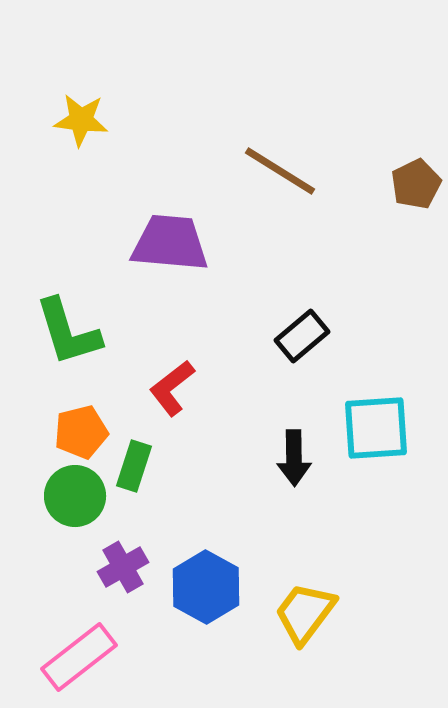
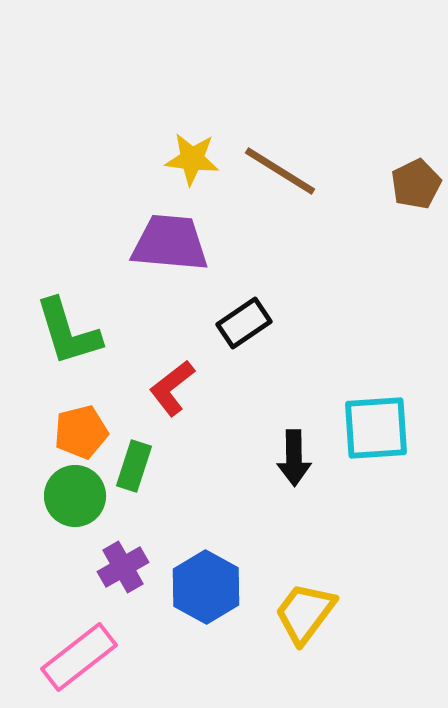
yellow star: moved 111 px right, 39 px down
black rectangle: moved 58 px left, 13 px up; rotated 6 degrees clockwise
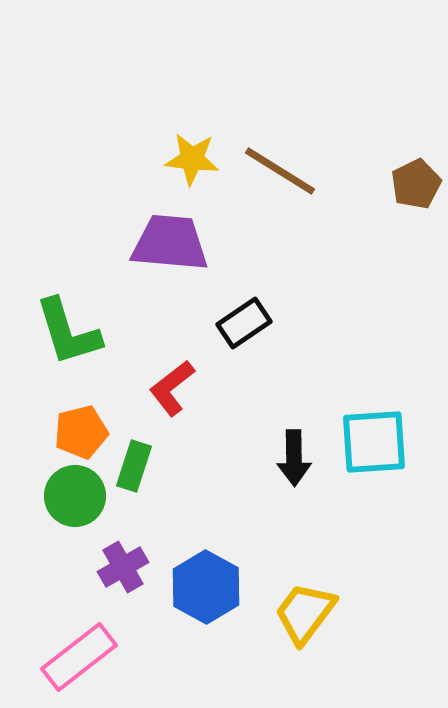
cyan square: moved 2 px left, 14 px down
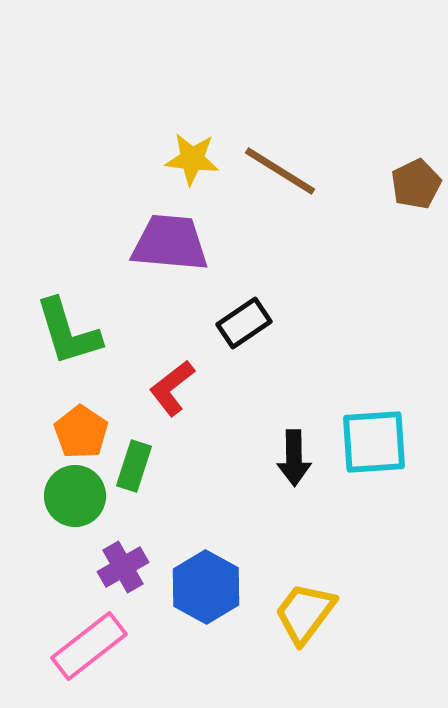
orange pentagon: rotated 24 degrees counterclockwise
pink rectangle: moved 10 px right, 11 px up
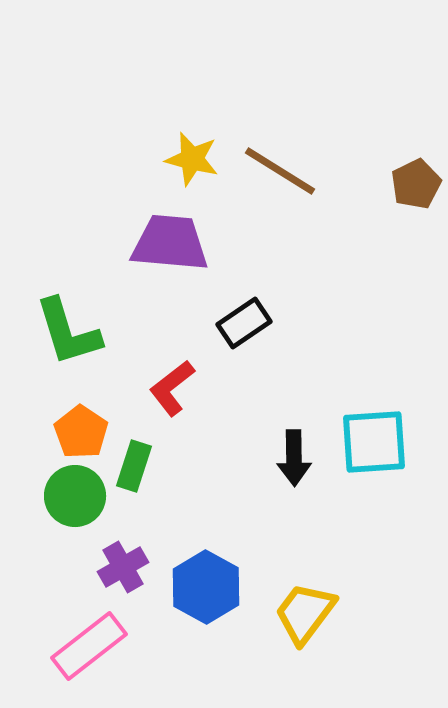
yellow star: rotated 8 degrees clockwise
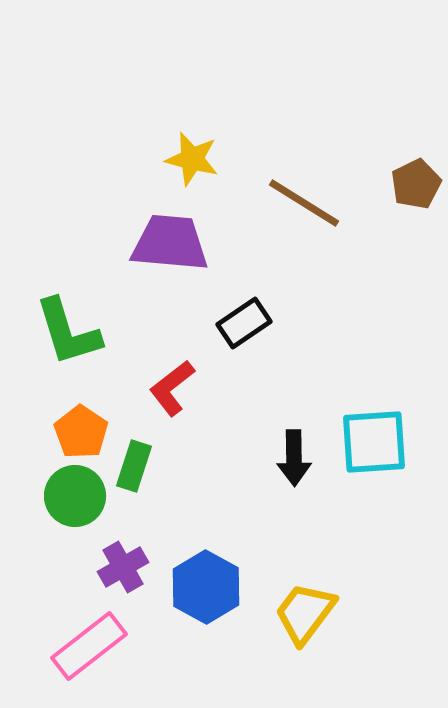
brown line: moved 24 px right, 32 px down
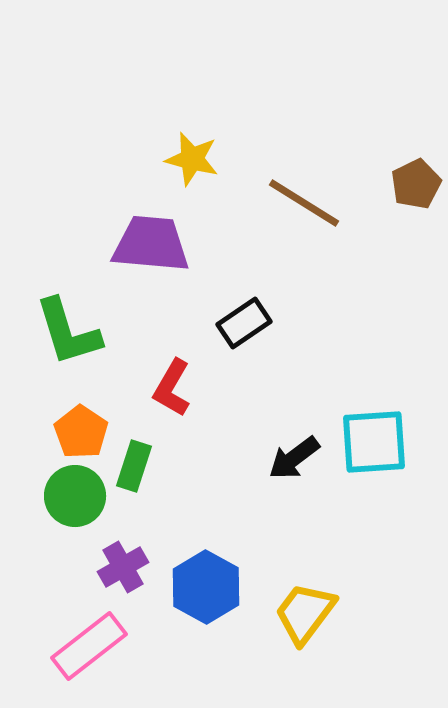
purple trapezoid: moved 19 px left, 1 px down
red L-shape: rotated 22 degrees counterclockwise
black arrow: rotated 54 degrees clockwise
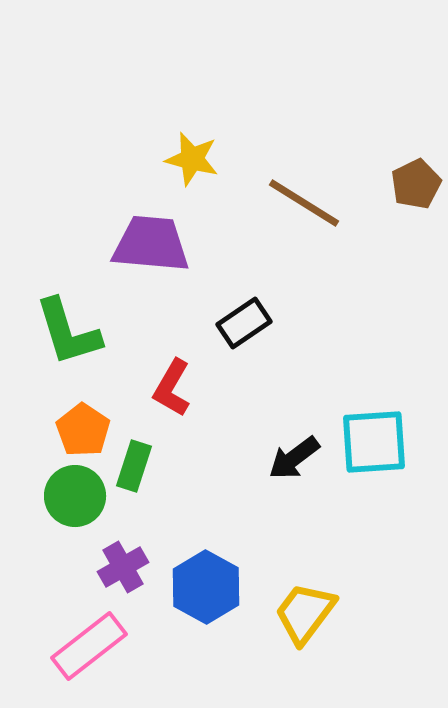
orange pentagon: moved 2 px right, 2 px up
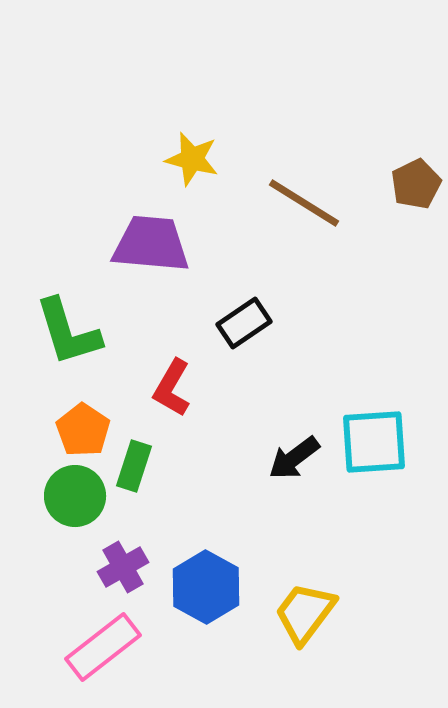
pink rectangle: moved 14 px right, 1 px down
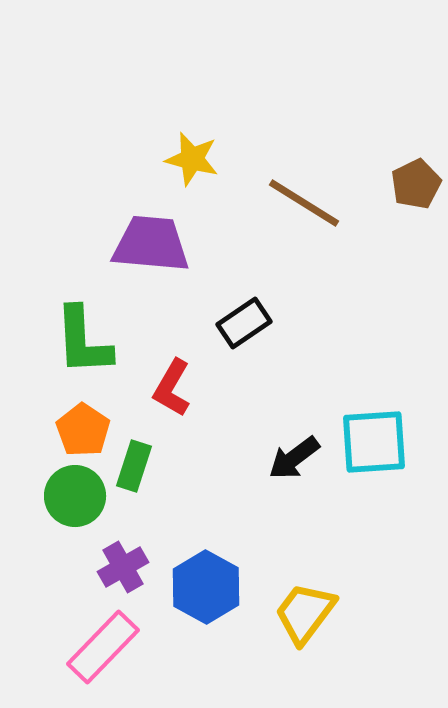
green L-shape: moved 15 px right, 9 px down; rotated 14 degrees clockwise
pink rectangle: rotated 8 degrees counterclockwise
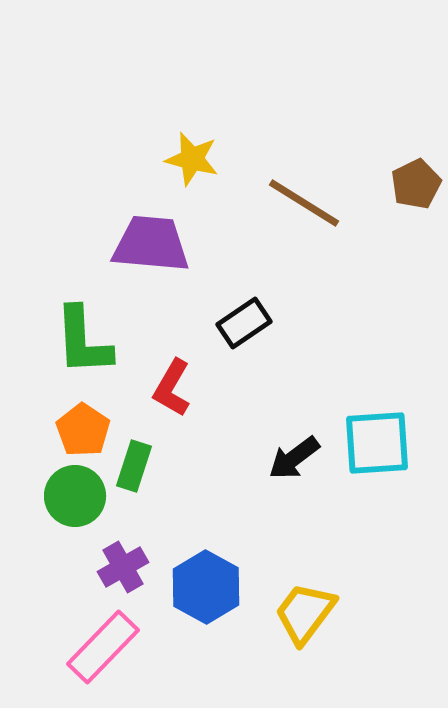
cyan square: moved 3 px right, 1 px down
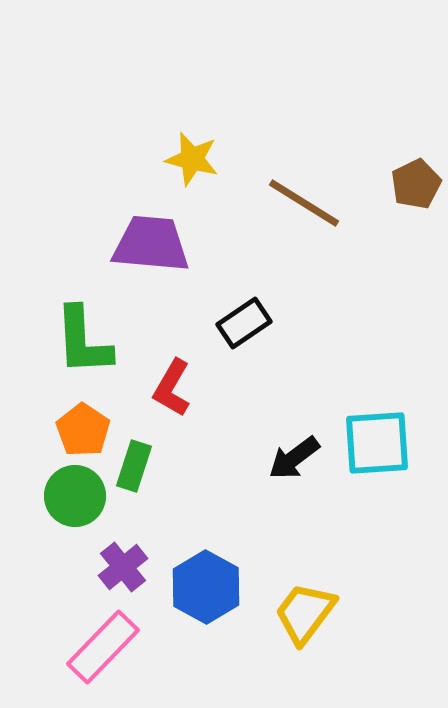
purple cross: rotated 9 degrees counterclockwise
